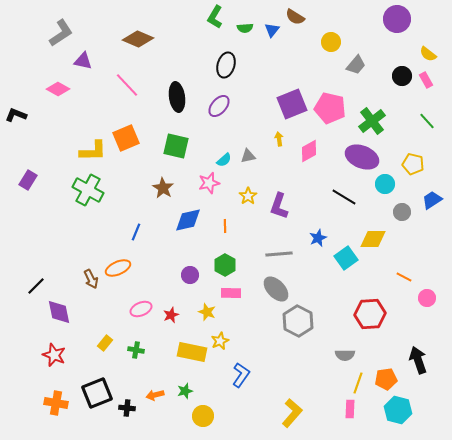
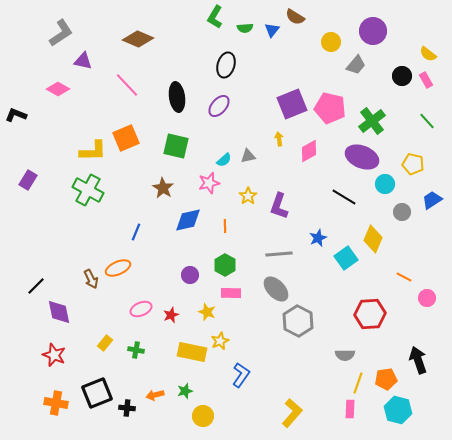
purple circle at (397, 19): moved 24 px left, 12 px down
yellow diamond at (373, 239): rotated 68 degrees counterclockwise
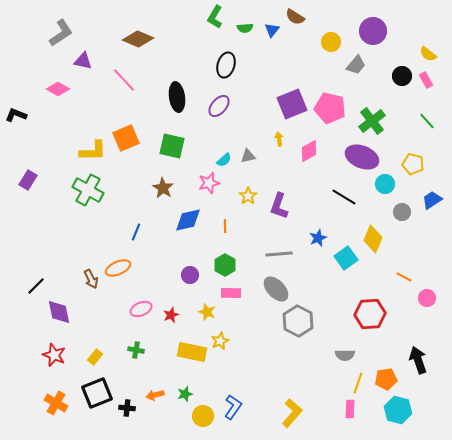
pink line at (127, 85): moved 3 px left, 5 px up
green square at (176, 146): moved 4 px left
yellow rectangle at (105, 343): moved 10 px left, 14 px down
blue L-shape at (241, 375): moved 8 px left, 32 px down
green star at (185, 391): moved 3 px down
orange cross at (56, 403): rotated 20 degrees clockwise
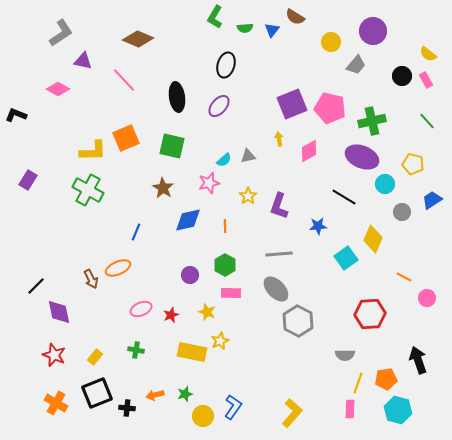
green cross at (372, 121): rotated 24 degrees clockwise
blue star at (318, 238): moved 12 px up; rotated 18 degrees clockwise
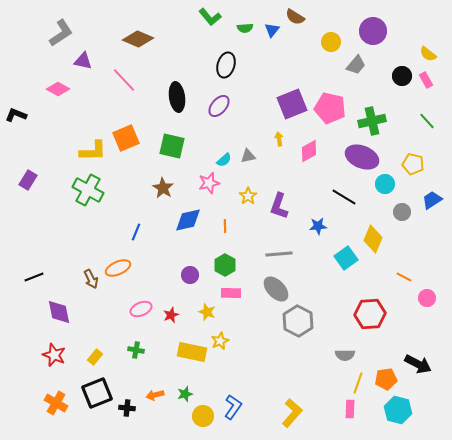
green L-shape at (215, 17): moved 5 px left; rotated 70 degrees counterclockwise
black line at (36, 286): moved 2 px left, 9 px up; rotated 24 degrees clockwise
black arrow at (418, 360): moved 4 px down; rotated 136 degrees clockwise
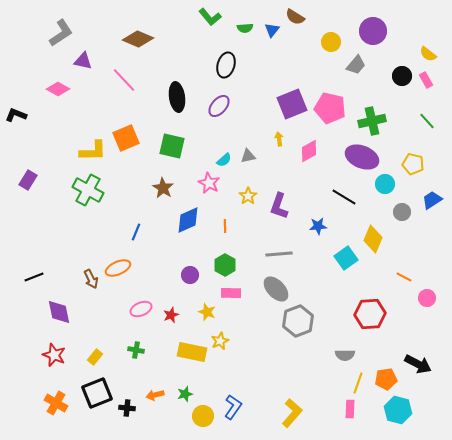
pink star at (209, 183): rotated 30 degrees counterclockwise
blue diamond at (188, 220): rotated 12 degrees counterclockwise
gray hexagon at (298, 321): rotated 12 degrees clockwise
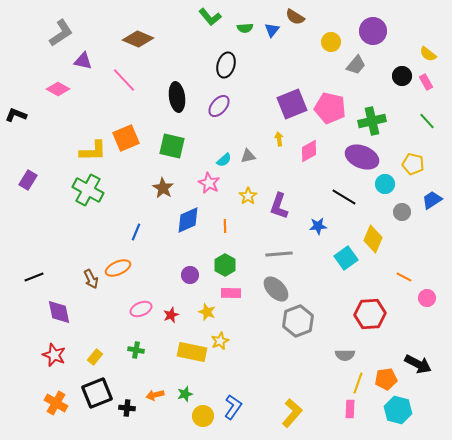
pink rectangle at (426, 80): moved 2 px down
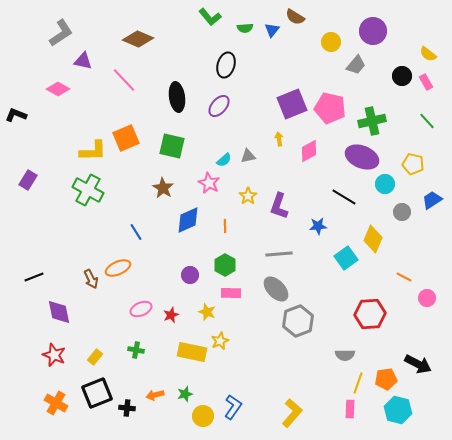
blue line at (136, 232): rotated 54 degrees counterclockwise
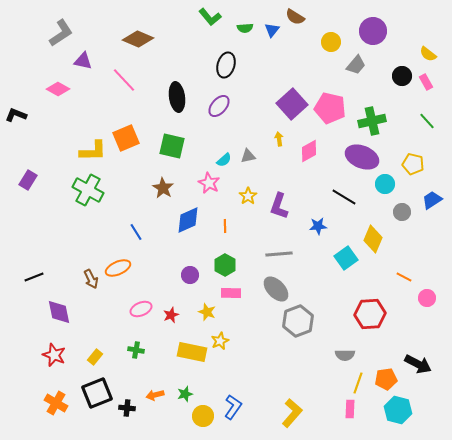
purple square at (292, 104): rotated 20 degrees counterclockwise
